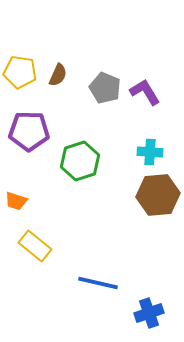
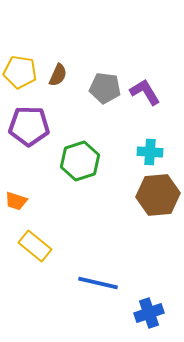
gray pentagon: rotated 16 degrees counterclockwise
purple pentagon: moved 5 px up
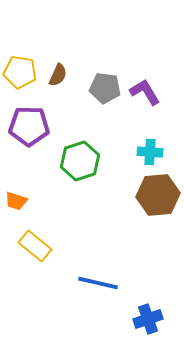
blue cross: moved 1 px left, 6 px down
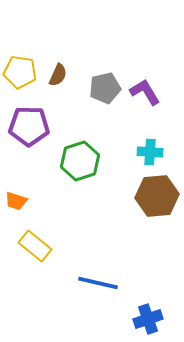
gray pentagon: rotated 20 degrees counterclockwise
brown hexagon: moved 1 px left, 1 px down
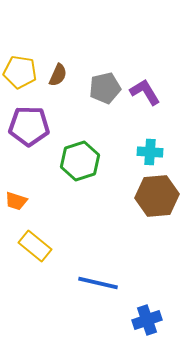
blue cross: moved 1 px left, 1 px down
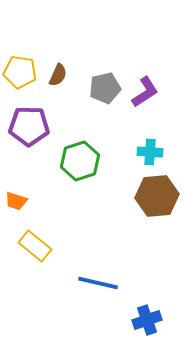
purple L-shape: rotated 88 degrees clockwise
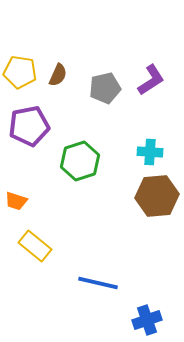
purple L-shape: moved 6 px right, 12 px up
purple pentagon: rotated 12 degrees counterclockwise
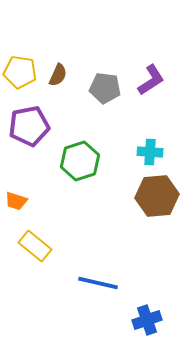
gray pentagon: rotated 20 degrees clockwise
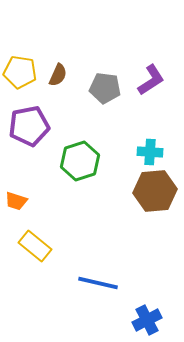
brown hexagon: moved 2 px left, 5 px up
blue cross: rotated 8 degrees counterclockwise
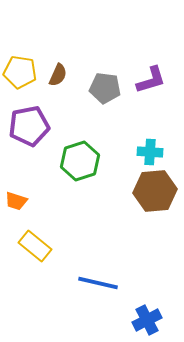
purple L-shape: rotated 16 degrees clockwise
